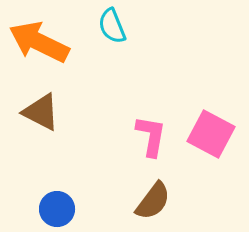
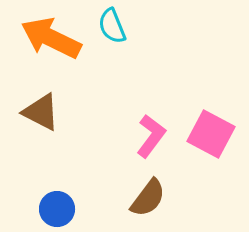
orange arrow: moved 12 px right, 4 px up
pink L-shape: rotated 27 degrees clockwise
brown semicircle: moved 5 px left, 3 px up
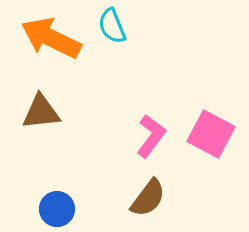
brown triangle: rotated 33 degrees counterclockwise
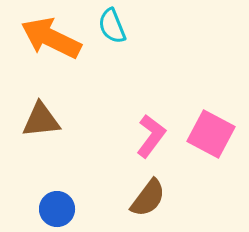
brown triangle: moved 8 px down
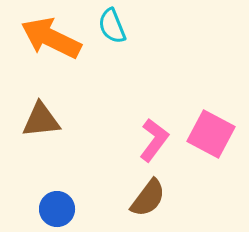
pink L-shape: moved 3 px right, 4 px down
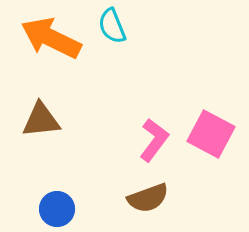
brown semicircle: rotated 33 degrees clockwise
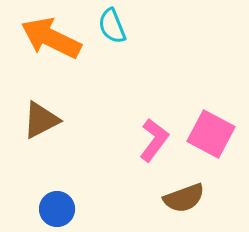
brown triangle: rotated 21 degrees counterclockwise
brown semicircle: moved 36 px right
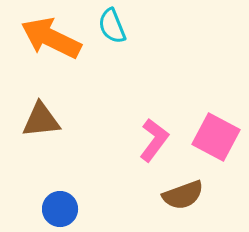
brown triangle: rotated 21 degrees clockwise
pink square: moved 5 px right, 3 px down
brown semicircle: moved 1 px left, 3 px up
blue circle: moved 3 px right
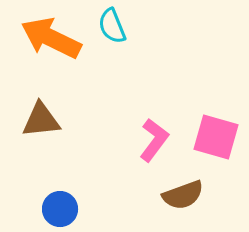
pink square: rotated 12 degrees counterclockwise
